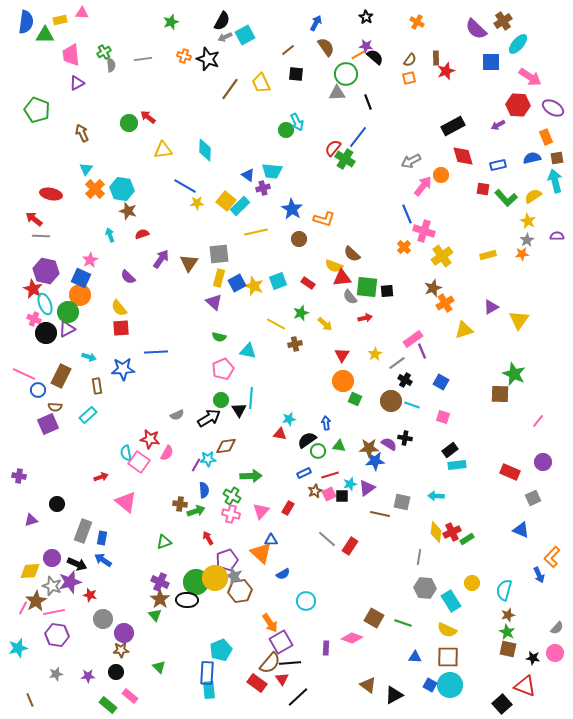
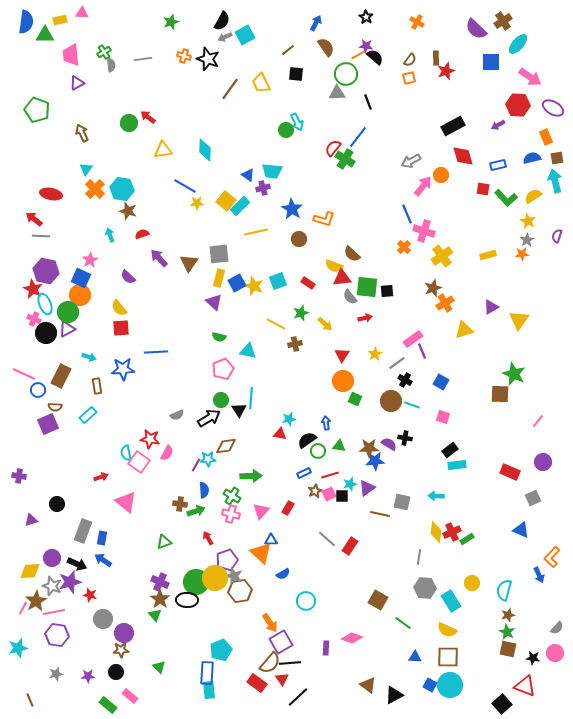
purple semicircle at (557, 236): rotated 72 degrees counterclockwise
purple arrow at (161, 259): moved 2 px left, 1 px up; rotated 78 degrees counterclockwise
brown square at (374, 618): moved 4 px right, 18 px up
green line at (403, 623): rotated 18 degrees clockwise
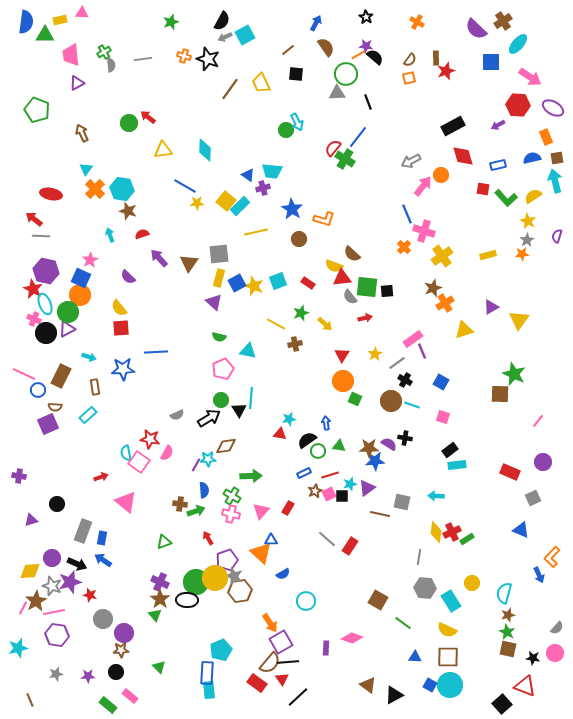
brown rectangle at (97, 386): moved 2 px left, 1 px down
cyan semicircle at (504, 590): moved 3 px down
black line at (290, 663): moved 2 px left, 1 px up
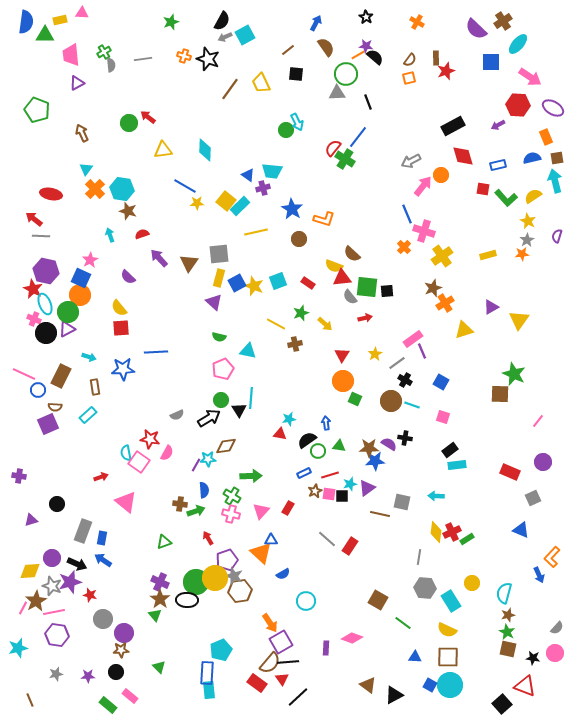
pink square at (329, 494): rotated 32 degrees clockwise
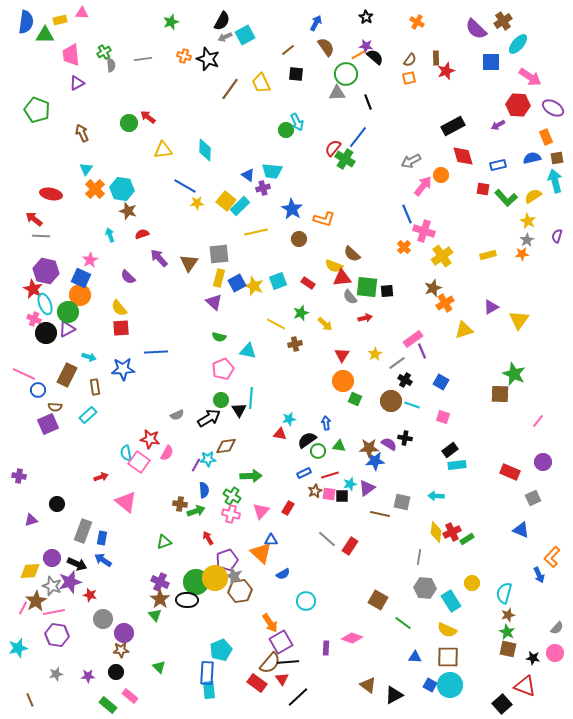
brown rectangle at (61, 376): moved 6 px right, 1 px up
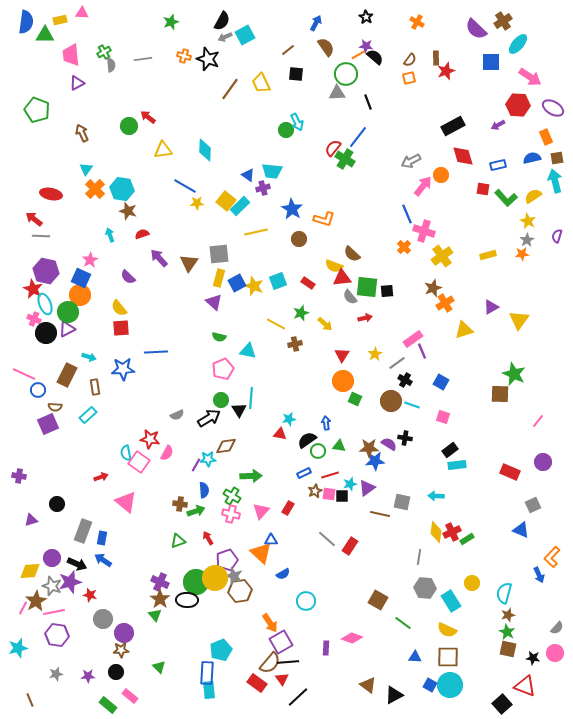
green circle at (129, 123): moved 3 px down
gray square at (533, 498): moved 7 px down
green triangle at (164, 542): moved 14 px right, 1 px up
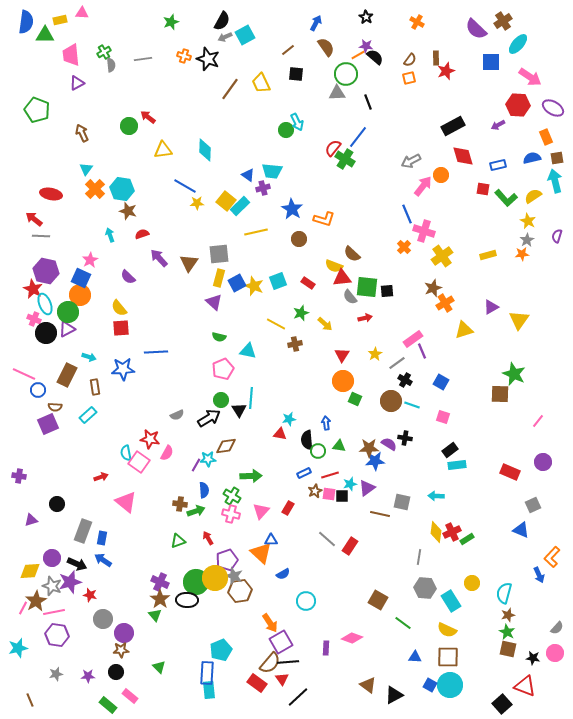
black semicircle at (307, 440): rotated 60 degrees counterclockwise
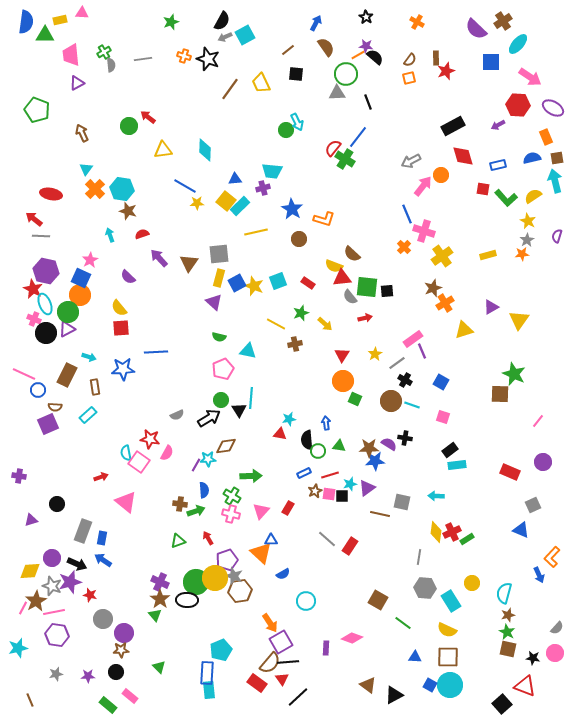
blue triangle at (248, 175): moved 13 px left, 4 px down; rotated 40 degrees counterclockwise
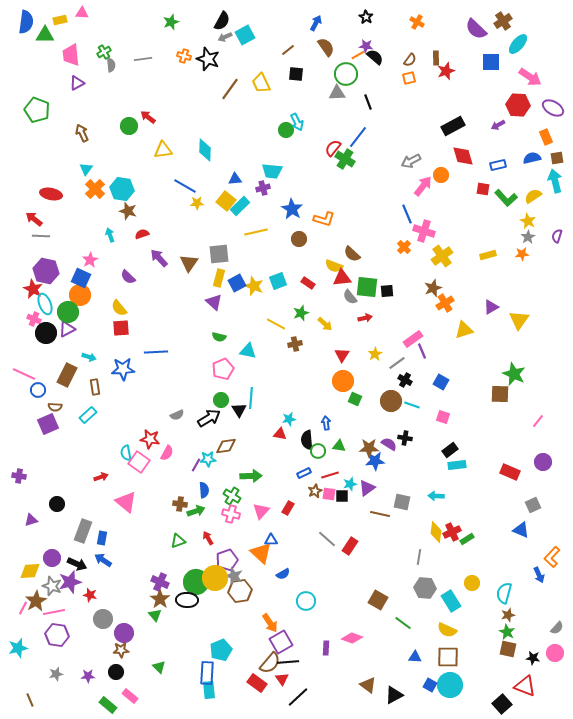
gray star at (527, 240): moved 1 px right, 3 px up
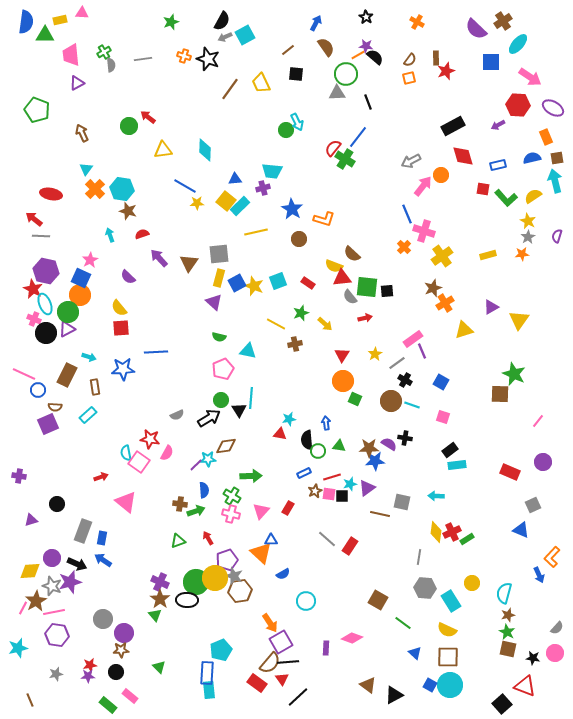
purple line at (196, 465): rotated 16 degrees clockwise
red line at (330, 475): moved 2 px right, 2 px down
red star at (90, 595): moved 70 px down; rotated 24 degrees counterclockwise
blue triangle at (415, 657): moved 4 px up; rotated 40 degrees clockwise
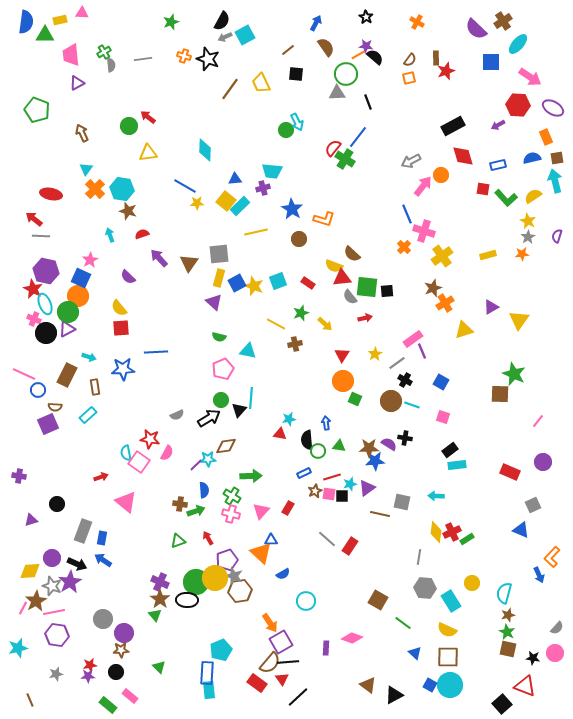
yellow triangle at (163, 150): moved 15 px left, 3 px down
orange circle at (80, 295): moved 2 px left, 1 px down
black triangle at (239, 410): rotated 14 degrees clockwise
purple star at (70, 582): rotated 15 degrees counterclockwise
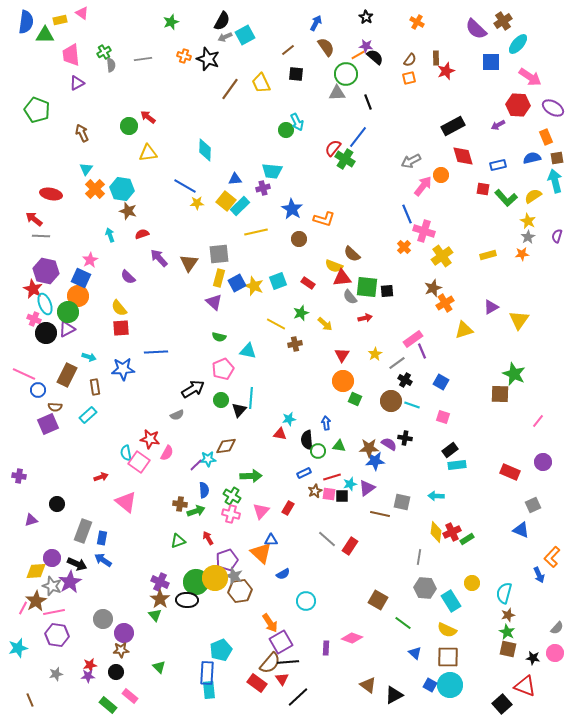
pink triangle at (82, 13): rotated 32 degrees clockwise
black arrow at (209, 418): moved 16 px left, 29 px up
yellow diamond at (30, 571): moved 6 px right
